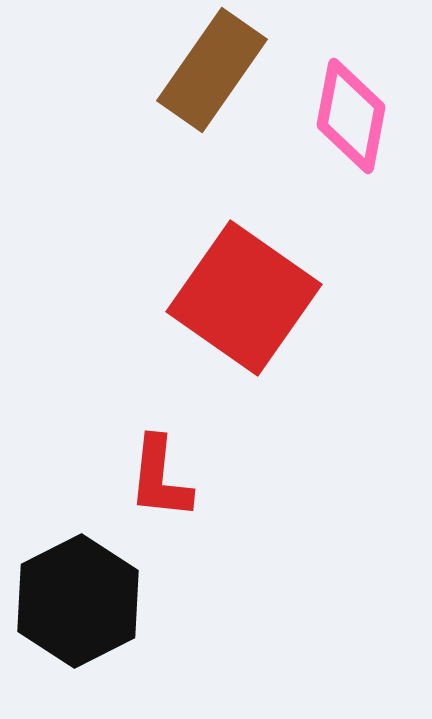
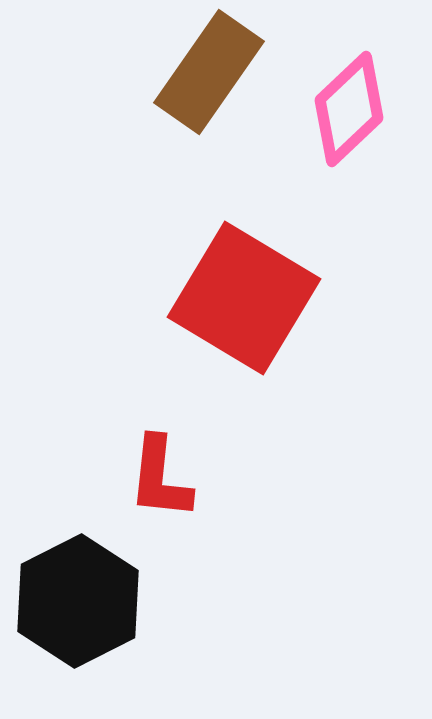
brown rectangle: moved 3 px left, 2 px down
pink diamond: moved 2 px left, 7 px up; rotated 36 degrees clockwise
red square: rotated 4 degrees counterclockwise
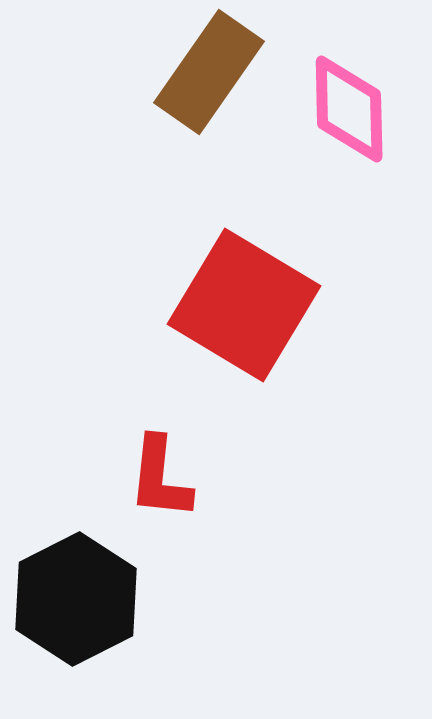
pink diamond: rotated 48 degrees counterclockwise
red square: moved 7 px down
black hexagon: moved 2 px left, 2 px up
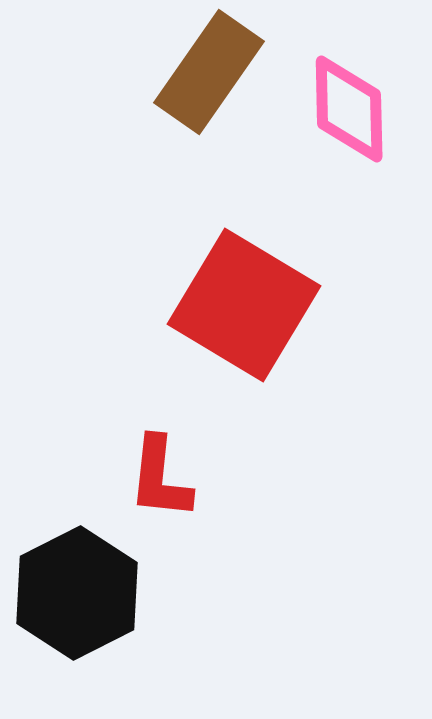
black hexagon: moved 1 px right, 6 px up
